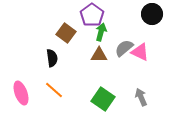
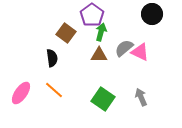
pink ellipse: rotated 55 degrees clockwise
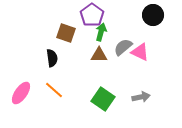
black circle: moved 1 px right, 1 px down
brown square: rotated 18 degrees counterclockwise
gray semicircle: moved 1 px left, 1 px up
gray arrow: rotated 102 degrees clockwise
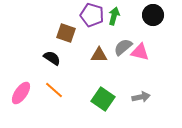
purple pentagon: rotated 20 degrees counterclockwise
green arrow: moved 13 px right, 16 px up
pink triangle: rotated 12 degrees counterclockwise
black semicircle: rotated 48 degrees counterclockwise
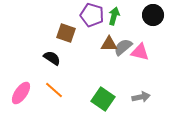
brown triangle: moved 10 px right, 11 px up
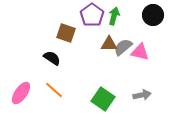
purple pentagon: rotated 20 degrees clockwise
gray arrow: moved 1 px right, 2 px up
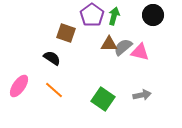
pink ellipse: moved 2 px left, 7 px up
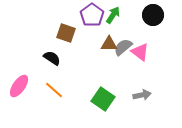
green arrow: moved 1 px left, 1 px up; rotated 18 degrees clockwise
pink triangle: rotated 24 degrees clockwise
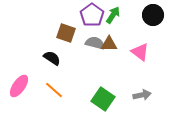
gray semicircle: moved 28 px left, 4 px up; rotated 54 degrees clockwise
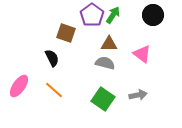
gray semicircle: moved 10 px right, 20 px down
pink triangle: moved 2 px right, 2 px down
black semicircle: rotated 30 degrees clockwise
gray arrow: moved 4 px left
